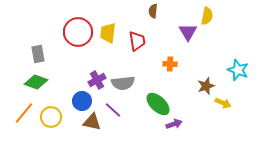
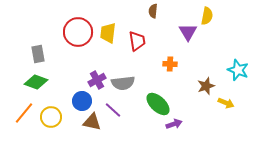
yellow arrow: moved 3 px right
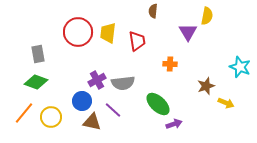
cyan star: moved 2 px right, 3 px up
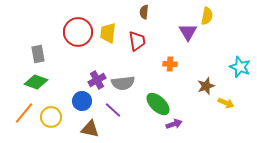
brown semicircle: moved 9 px left, 1 px down
brown triangle: moved 2 px left, 7 px down
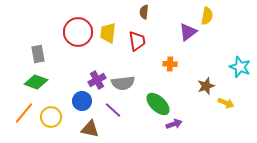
purple triangle: rotated 24 degrees clockwise
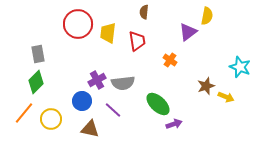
red circle: moved 8 px up
orange cross: moved 4 px up; rotated 32 degrees clockwise
green diamond: rotated 65 degrees counterclockwise
yellow arrow: moved 6 px up
yellow circle: moved 2 px down
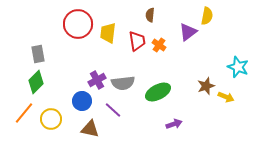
brown semicircle: moved 6 px right, 3 px down
orange cross: moved 11 px left, 15 px up
cyan star: moved 2 px left
green ellipse: moved 12 px up; rotated 70 degrees counterclockwise
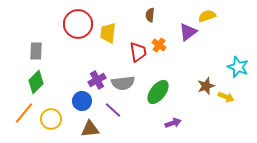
yellow semicircle: rotated 120 degrees counterclockwise
red trapezoid: moved 1 px right, 11 px down
gray rectangle: moved 2 px left, 3 px up; rotated 12 degrees clockwise
green ellipse: rotated 25 degrees counterclockwise
purple arrow: moved 1 px left, 1 px up
brown triangle: rotated 18 degrees counterclockwise
